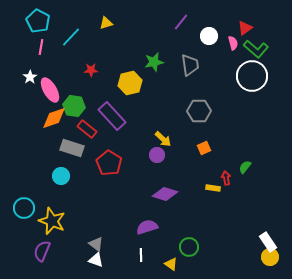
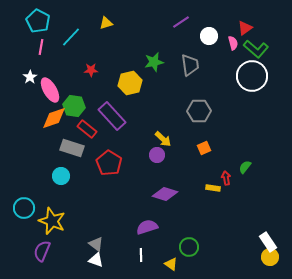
purple line at (181, 22): rotated 18 degrees clockwise
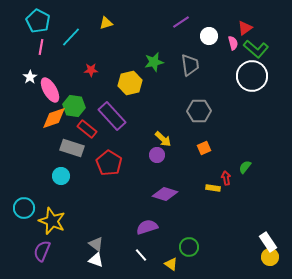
white line at (141, 255): rotated 40 degrees counterclockwise
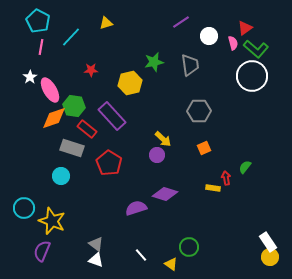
purple semicircle at (147, 227): moved 11 px left, 19 px up
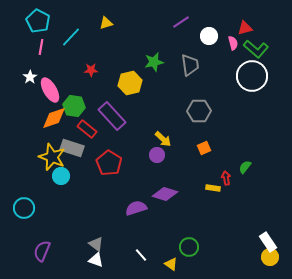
red triangle at (245, 28): rotated 21 degrees clockwise
yellow star at (52, 221): moved 64 px up
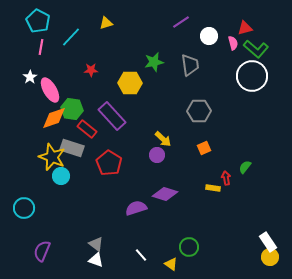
yellow hexagon at (130, 83): rotated 15 degrees clockwise
green hexagon at (74, 106): moved 2 px left, 3 px down
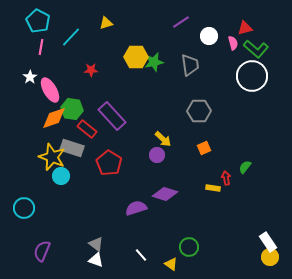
yellow hexagon at (130, 83): moved 6 px right, 26 px up
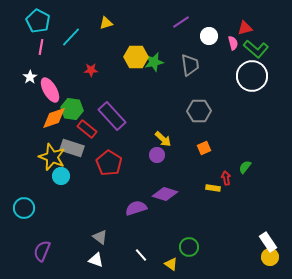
gray triangle at (96, 244): moved 4 px right, 7 px up
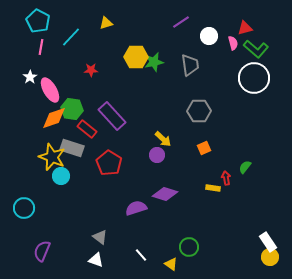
white circle at (252, 76): moved 2 px right, 2 px down
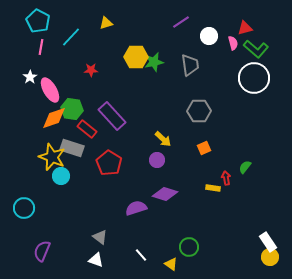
purple circle at (157, 155): moved 5 px down
